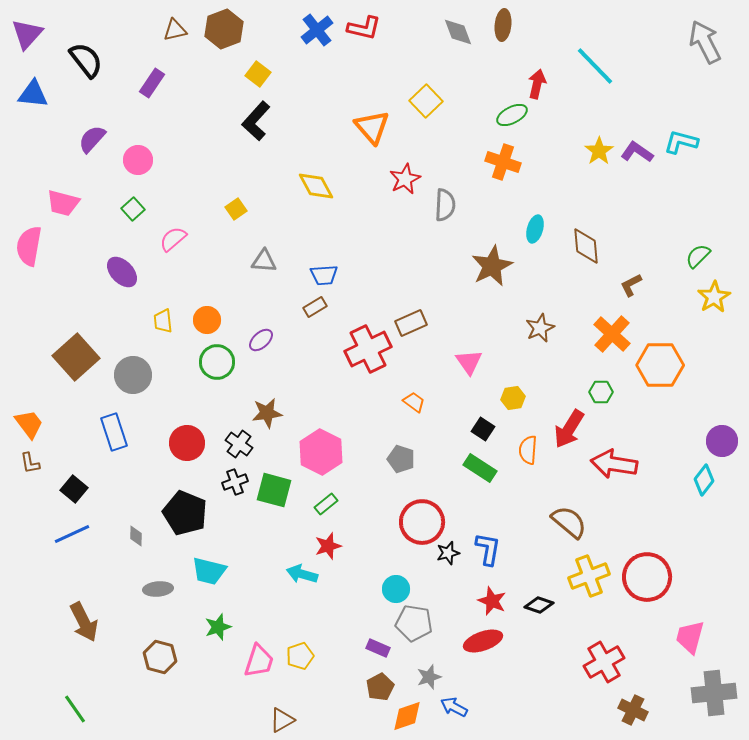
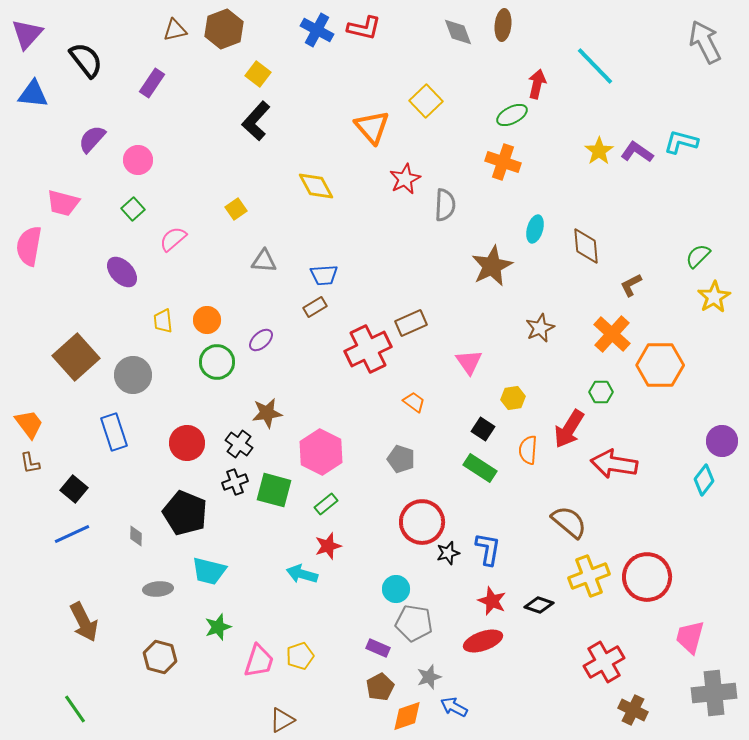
blue cross at (317, 30): rotated 24 degrees counterclockwise
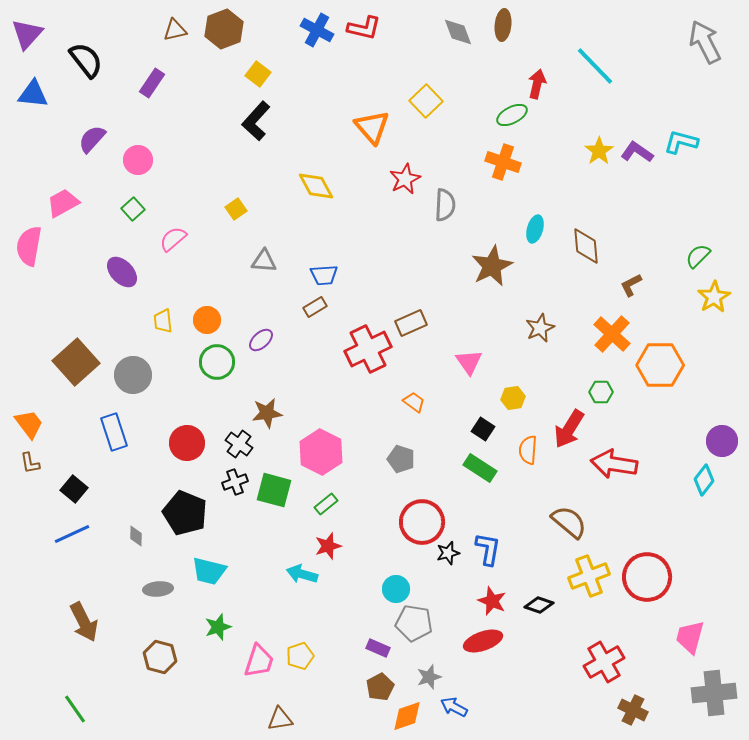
pink trapezoid at (63, 203): rotated 136 degrees clockwise
brown square at (76, 357): moved 5 px down
brown triangle at (282, 720): moved 2 px left, 1 px up; rotated 20 degrees clockwise
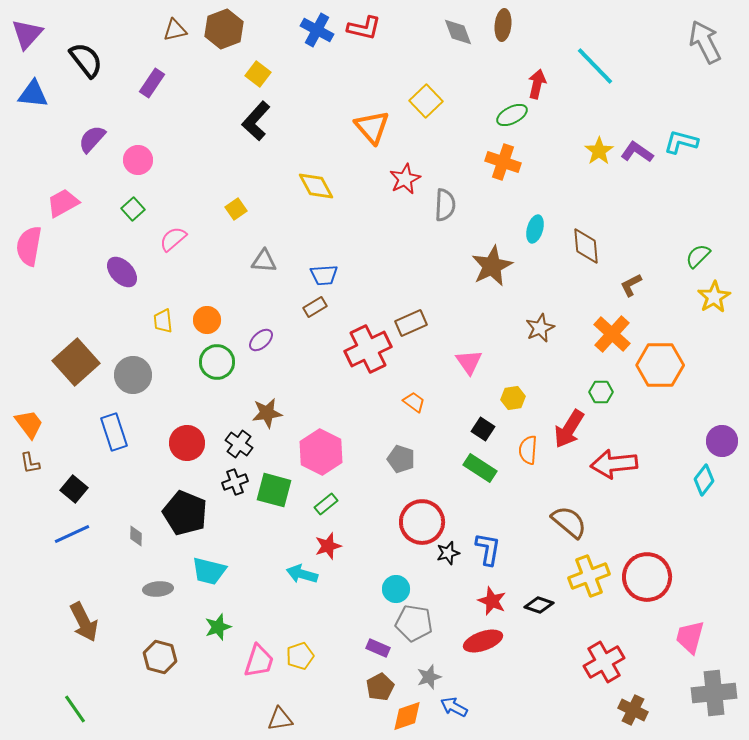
red arrow at (614, 464): rotated 15 degrees counterclockwise
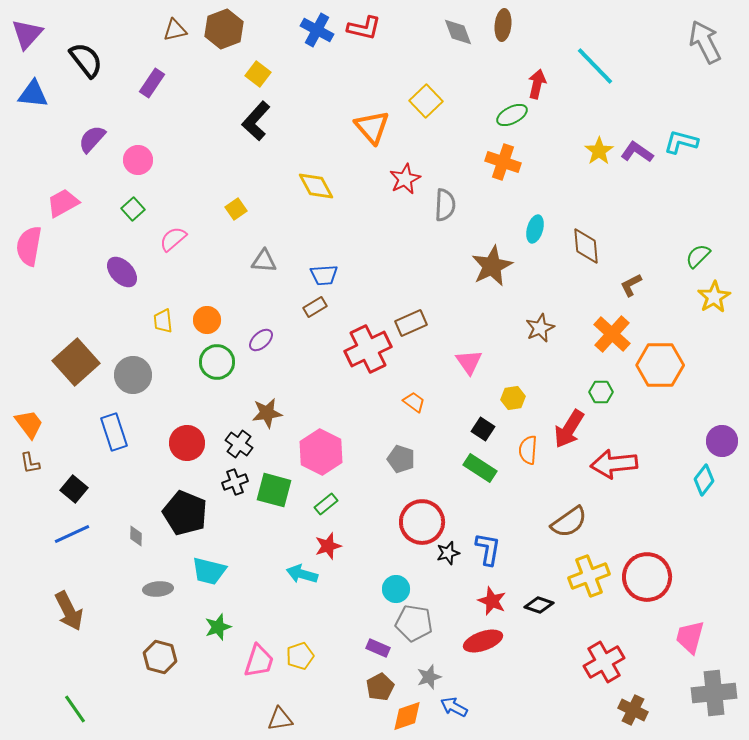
brown semicircle at (569, 522): rotated 105 degrees clockwise
brown arrow at (84, 622): moved 15 px left, 11 px up
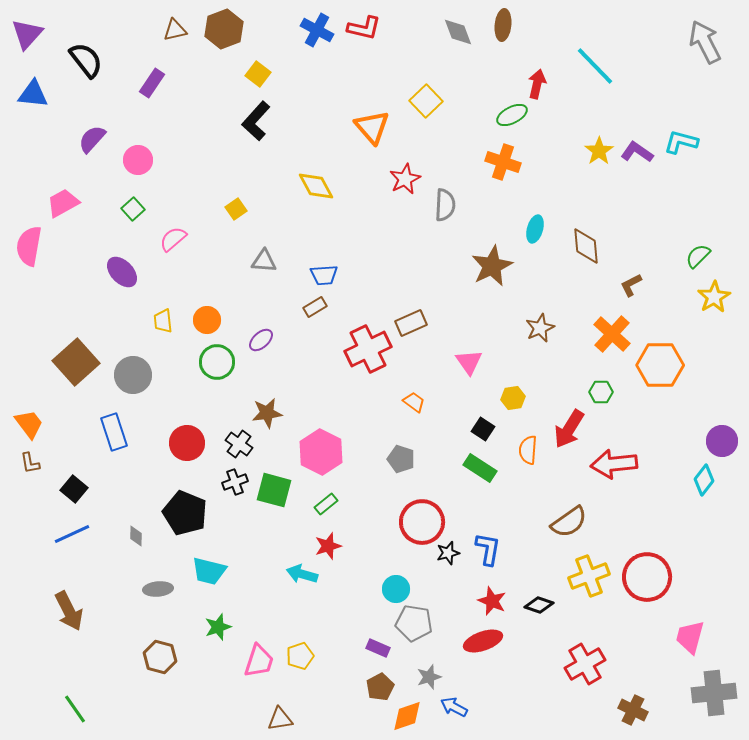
red cross at (604, 662): moved 19 px left, 2 px down
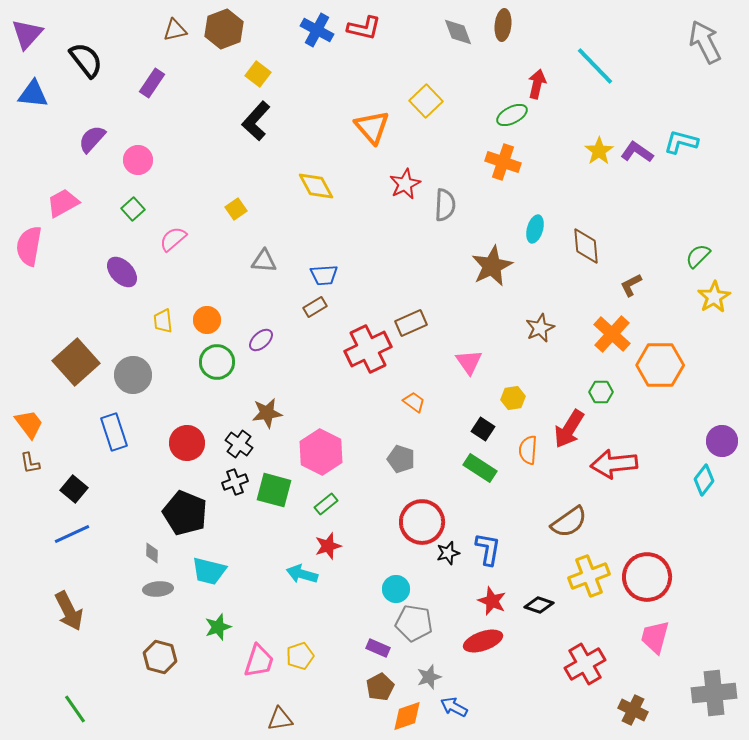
red star at (405, 179): moved 5 px down
gray diamond at (136, 536): moved 16 px right, 17 px down
pink trapezoid at (690, 637): moved 35 px left
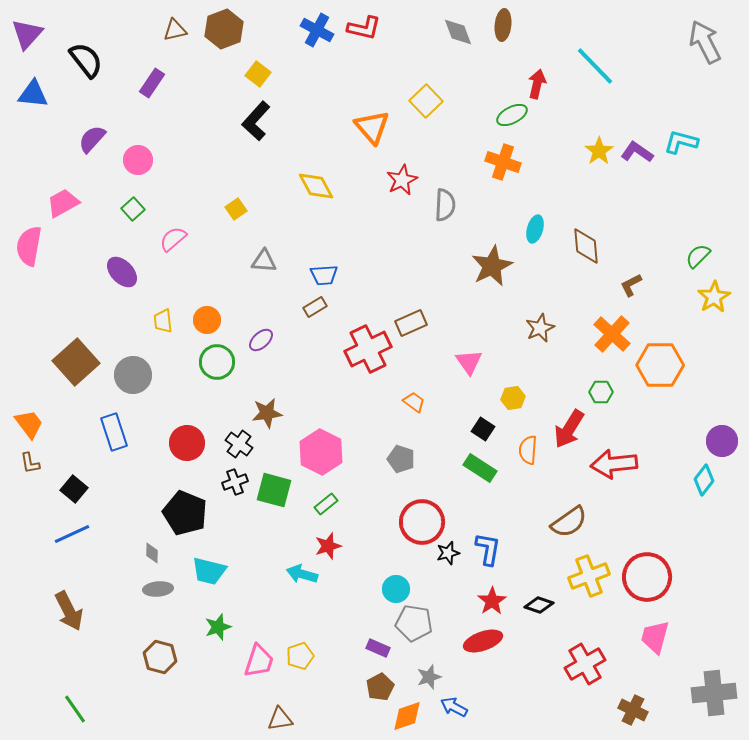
red star at (405, 184): moved 3 px left, 4 px up
red star at (492, 601): rotated 16 degrees clockwise
